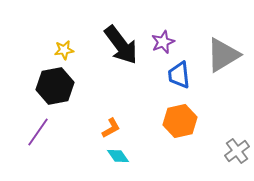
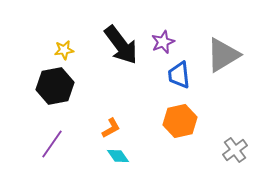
purple line: moved 14 px right, 12 px down
gray cross: moved 2 px left, 1 px up
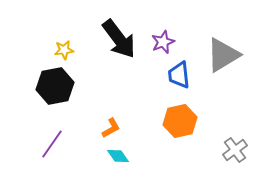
black arrow: moved 2 px left, 6 px up
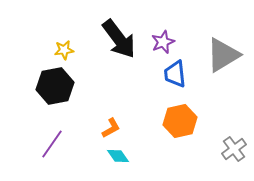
blue trapezoid: moved 4 px left, 1 px up
gray cross: moved 1 px left, 1 px up
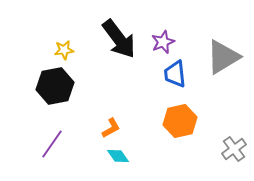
gray triangle: moved 2 px down
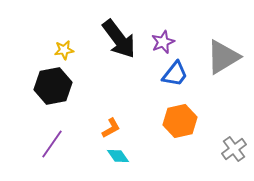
blue trapezoid: rotated 136 degrees counterclockwise
black hexagon: moved 2 px left
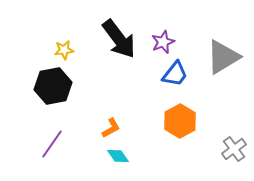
orange hexagon: rotated 16 degrees counterclockwise
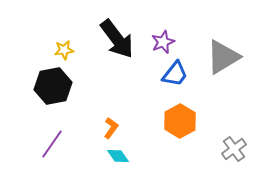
black arrow: moved 2 px left
orange L-shape: rotated 25 degrees counterclockwise
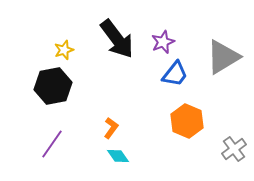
yellow star: rotated 12 degrees counterclockwise
orange hexagon: moved 7 px right; rotated 8 degrees counterclockwise
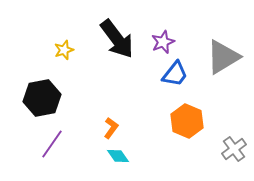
black hexagon: moved 11 px left, 12 px down
